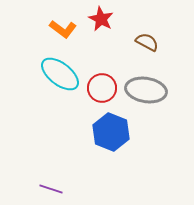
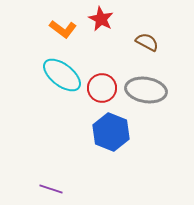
cyan ellipse: moved 2 px right, 1 px down
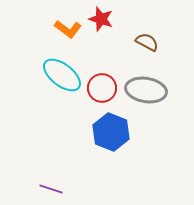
red star: rotated 10 degrees counterclockwise
orange L-shape: moved 5 px right
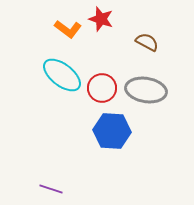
blue hexagon: moved 1 px right, 1 px up; rotated 18 degrees counterclockwise
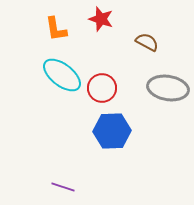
orange L-shape: moved 12 px left; rotated 44 degrees clockwise
gray ellipse: moved 22 px right, 2 px up
blue hexagon: rotated 6 degrees counterclockwise
purple line: moved 12 px right, 2 px up
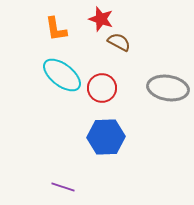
brown semicircle: moved 28 px left
blue hexagon: moved 6 px left, 6 px down
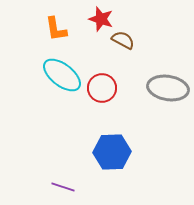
brown semicircle: moved 4 px right, 2 px up
blue hexagon: moved 6 px right, 15 px down
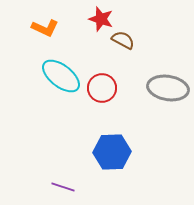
orange L-shape: moved 11 px left, 1 px up; rotated 56 degrees counterclockwise
cyan ellipse: moved 1 px left, 1 px down
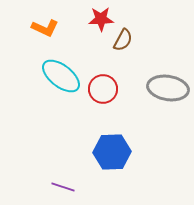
red star: rotated 20 degrees counterclockwise
brown semicircle: rotated 90 degrees clockwise
red circle: moved 1 px right, 1 px down
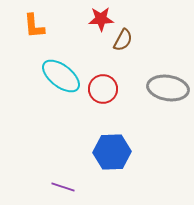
orange L-shape: moved 11 px left, 2 px up; rotated 60 degrees clockwise
